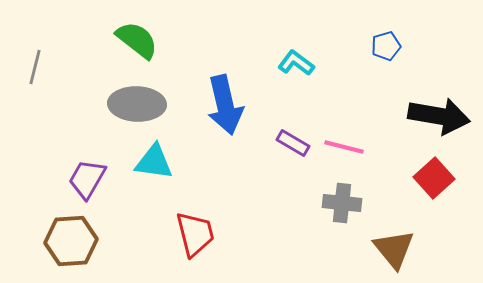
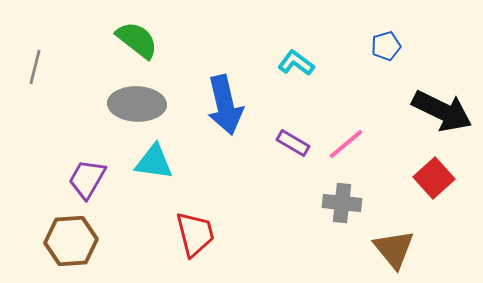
black arrow: moved 3 px right, 5 px up; rotated 16 degrees clockwise
pink line: moved 2 px right, 3 px up; rotated 54 degrees counterclockwise
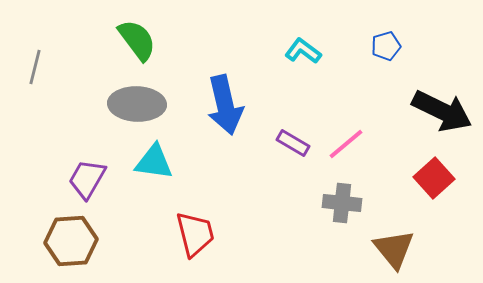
green semicircle: rotated 15 degrees clockwise
cyan L-shape: moved 7 px right, 12 px up
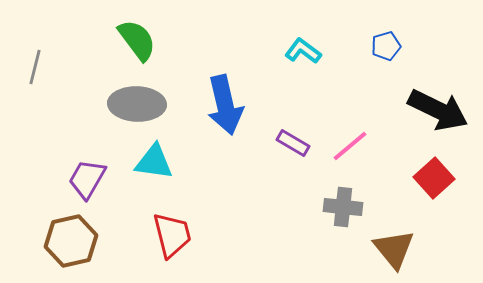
black arrow: moved 4 px left, 1 px up
pink line: moved 4 px right, 2 px down
gray cross: moved 1 px right, 4 px down
red trapezoid: moved 23 px left, 1 px down
brown hexagon: rotated 9 degrees counterclockwise
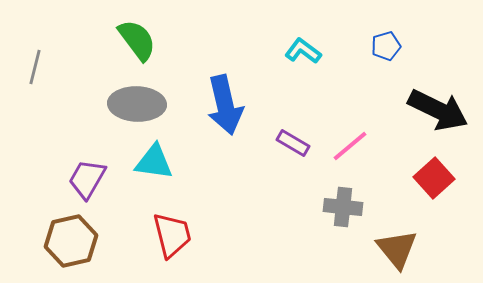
brown triangle: moved 3 px right
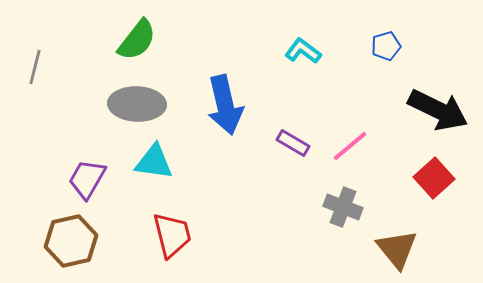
green semicircle: rotated 75 degrees clockwise
gray cross: rotated 15 degrees clockwise
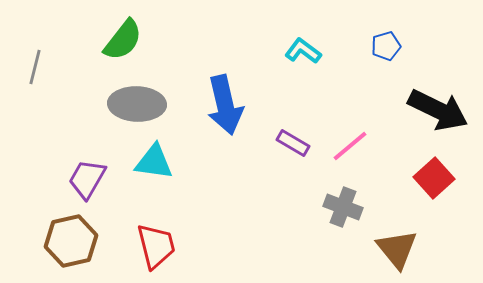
green semicircle: moved 14 px left
red trapezoid: moved 16 px left, 11 px down
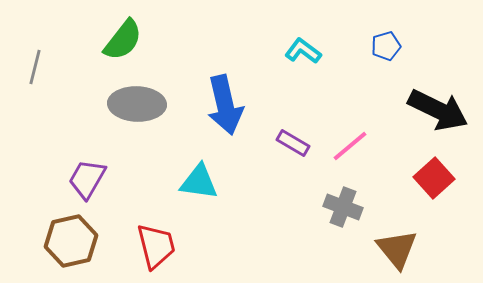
cyan triangle: moved 45 px right, 20 px down
